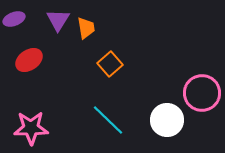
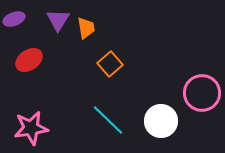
white circle: moved 6 px left, 1 px down
pink star: rotated 8 degrees counterclockwise
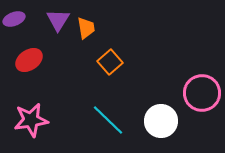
orange square: moved 2 px up
pink star: moved 8 px up
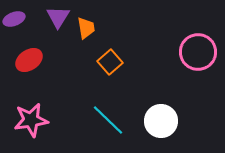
purple triangle: moved 3 px up
pink circle: moved 4 px left, 41 px up
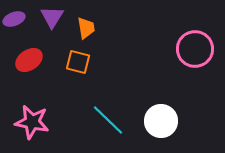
purple triangle: moved 6 px left
pink circle: moved 3 px left, 3 px up
orange square: moved 32 px left; rotated 35 degrees counterclockwise
pink star: moved 1 px right, 2 px down; rotated 20 degrees clockwise
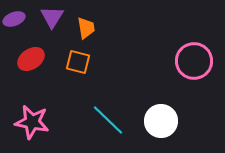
pink circle: moved 1 px left, 12 px down
red ellipse: moved 2 px right, 1 px up
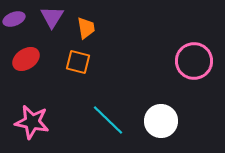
red ellipse: moved 5 px left
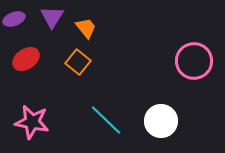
orange trapezoid: rotated 30 degrees counterclockwise
orange square: rotated 25 degrees clockwise
cyan line: moved 2 px left
